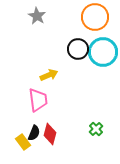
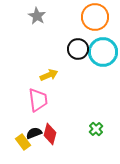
black semicircle: rotated 133 degrees counterclockwise
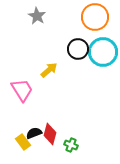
yellow arrow: moved 5 px up; rotated 18 degrees counterclockwise
pink trapezoid: moved 16 px left, 10 px up; rotated 25 degrees counterclockwise
green cross: moved 25 px left, 16 px down; rotated 24 degrees counterclockwise
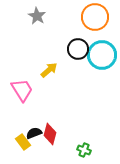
cyan circle: moved 1 px left, 3 px down
green cross: moved 13 px right, 5 px down
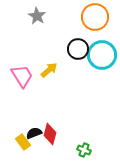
pink trapezoid: moved 14 px up
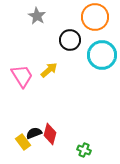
black circle: moved 8 px left, 9 px up
